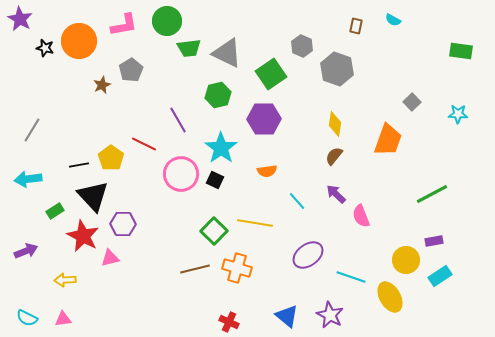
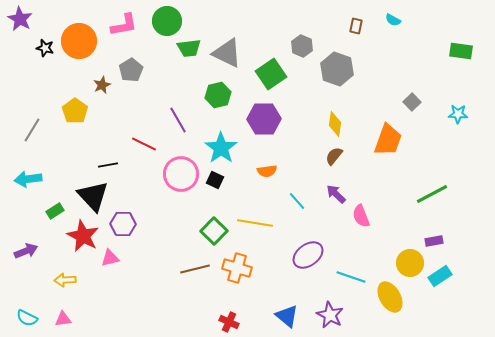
yellow pentagon at (111, 158): moved 36 px left, 47 px up
black line at (79, 165): moved 29 px right
yellow circle at (406, 260): moved 4 px right, 3 px down
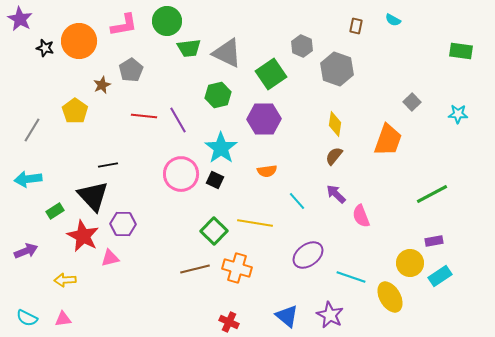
red line at (144, 144): moved 28 px up; rotated 20 degrees counterclockwise
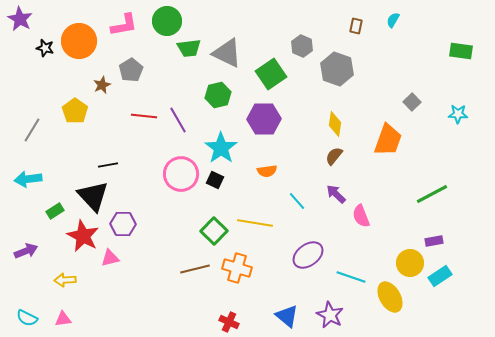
cyan semicircle at (393, 20): rotated 91 degrees clockwise
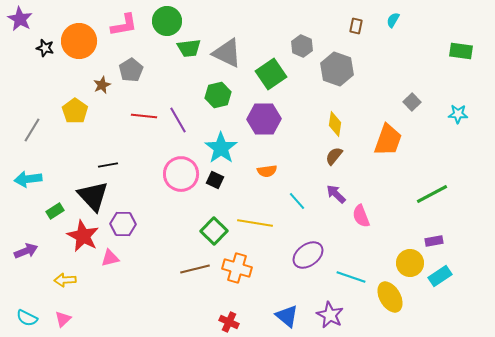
pink triangle at (63, 319): rotated 36 degrees counterclockwise
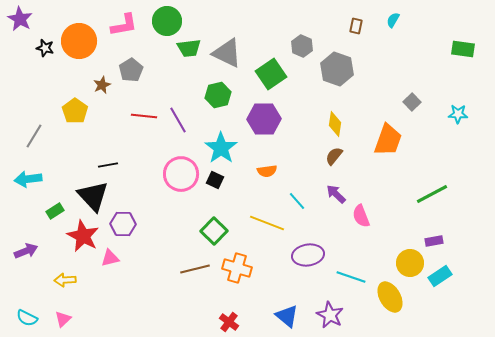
green rectangle at (461, 51): moved 2 px right, 2 px up
gray line at (32, 130): moved 2 px right, 6 px down
yellow line at (255, 223): moved 12 px right; rotated 12 degrees clockwise
purple ellipse at (308, 255): rotated 28 degrees clockwise
red cross at (229, 322): rotated 12 degrees clockwise
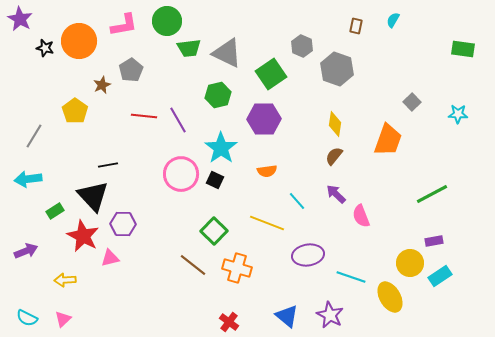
brown line at (195, 269): moved 2 px left, 4 px up; rotated 52 degrees clockwise
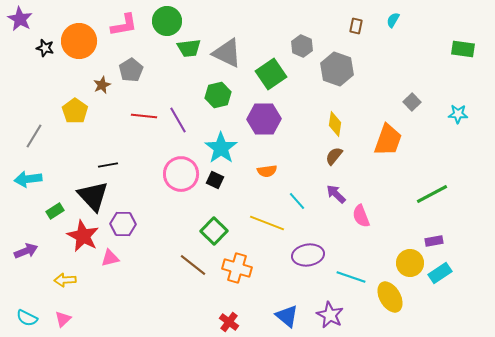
cyan rectangle at (440, 276): moved 3 px up
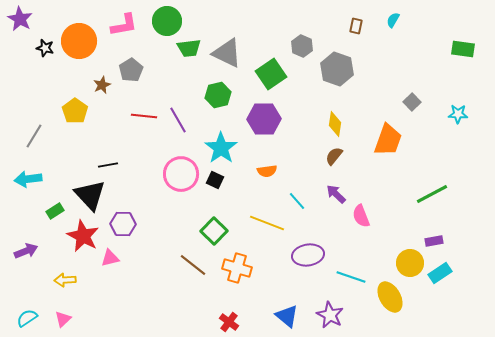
black triangle at (93, 196): moved 3 px left, 1 px up
cyan semicircle at (27, 318): rotated 120 degrees clockwise
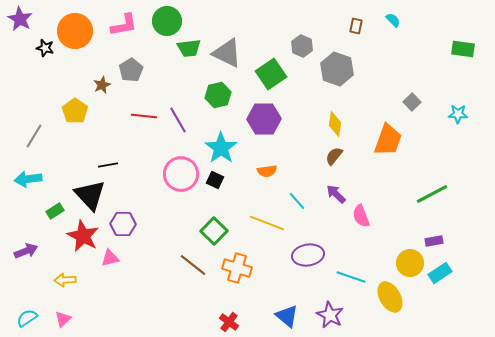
cyan semicircle at (393, 20): rotated 105 degrees clockwise
orange circle at (79, 41): moved 4 px left, 10 px up
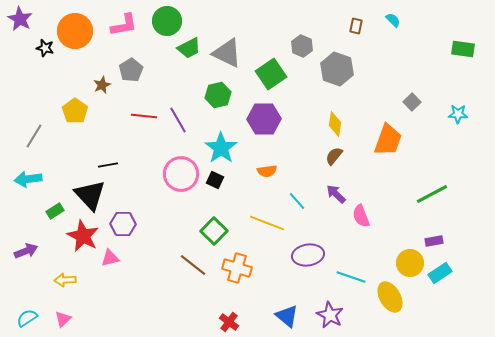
green trapezoid at (189, 48): rotated 20 degrees counterclockwise
